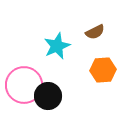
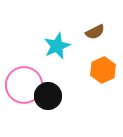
orange hexagon: rotated 20 degrees counterclockwise
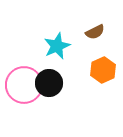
black circle: moved 1 px right, 13 px up
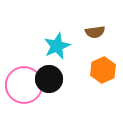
brown semicircle: rotated 18 degrees clockwise
black circle: moved 4 px up
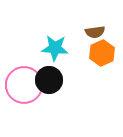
cyan star: moved 2 px left, 2 px down; rotated 28 degrees clockwise
orange hexagon: moved 1 px left, 17 px up
black circle: moved 1 px down
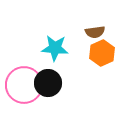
black circle: moved 1 px left, 3 px down
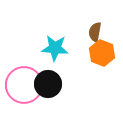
brown semicircle: rotated 108 degrees clockwise
orange hexagon: rotated 15 degrees counterclockwise
black circle: moved 1 px down
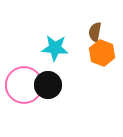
black circle: moved 1 px down
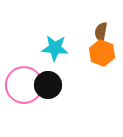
brown semicircle: moved 6 px right
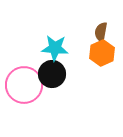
orange hexagon: rotated 15 degrees clockwise
black circle: moved 4 px right, 11 px up
